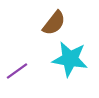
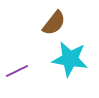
purple line: rotated 10 degrees clockwise
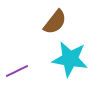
brown semicircle: moved 1 px right, 1 px up
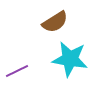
brown semicircle: rotated 20 degrees clockwise
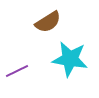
brown semicircle: moved 7 px left
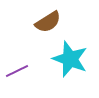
cyan star: rotated 12 degrees clockwise
